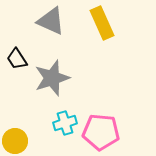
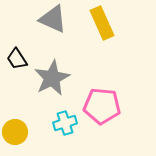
gray triangle: moved 2 px right, 2 px up
gray star: rotated 9 degrees counterclockwise
pink pentagon: moved 1 px right, 26 px up
yellow circle: moved 9 px up
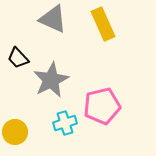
yellow rectangle: moved 1 px right, 1 px down
black trapezoid: moved 1 px right, 1 px up; rotated 10 degrees counterclockwise
gray star: moved 1 px left, 2 px down
pink pentagon: rotated 18 degrees counterclockwise
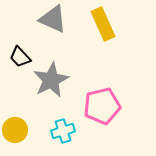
black trapezoid: moved 2 px right, 1 px up
cyan cross: moved 2 px left, 8 px down
yellow circle: moved 2 px up
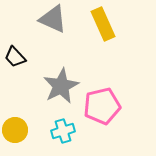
black trapezoid: moved 5 px left
gray star: moved 10 px right, 6 px down
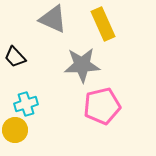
gray star: moved 21 px right, 21 px up; rotated 24 degrees clockwise
cyan cross: moved 37 px left, 27 px up
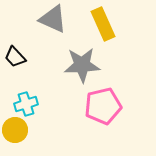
pink pentagon: moved 1 px right
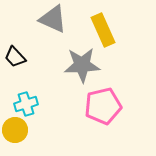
yellow rectangle: moved 6 px down
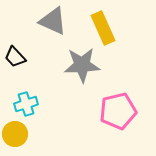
gray triangle: moved 2 px down
yellow rectangle: moved 2 px up
pink pentagon: moved 15 px right, 5 px down
yellow circle: moved 4 px down
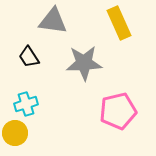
gray triangle: rotated 16 degrees counterclockwise
yellow rectangle: moved 16 px right, 5 px up
black trapezoid: moved 14 px right; rotated 10 degrees clockwise
gray star: moved 2 px right, 2 px up
yellow circle: moved 1 px up
